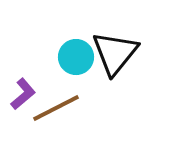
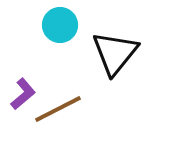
cyan circle: moved 16 px left, 32 px up
brown line: moved 2 px right, 1 px down
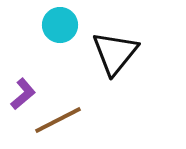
brown line: moved 11 px down
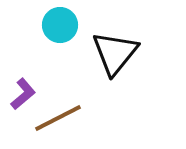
brown line: moved 2 px up
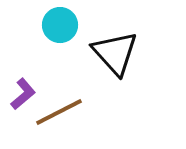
black triangle: rotated 21 degrees counterclockwise
brown line: moved 1 px right, 6 px up
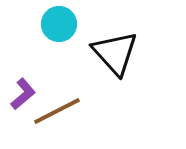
cyan circle: moved 1 px left, 1 px up
brown line: moved 2 px left, 1 px up
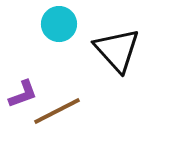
black triangle: moved 2 px right, 3 px up
purple L-shape: rotated 20 degrees clockwise
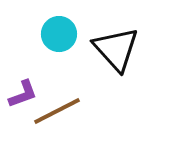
cyan circle: moved 10 px down
black triangle: moved 1 px left, 1 px up
